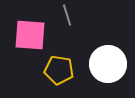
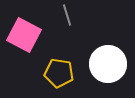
pink square: moved 6 px left; rotated 24 degrees clockwise
yellow pentagon: moved 3 px down
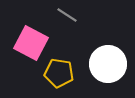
gray line: rotated 40 degrees counterclockwise
pink square: moved 7 px right, 8 px down
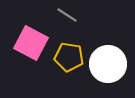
yellow pentagon: moved 10 px right, 16 px up
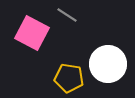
pink square: moved 1 px right, 10 px up
yellow pentagon: moved 21 px down
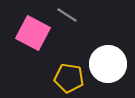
pink square: moved 1 px right
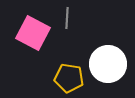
gray line: moved 3 px down; rotated 60 degrees clockwise
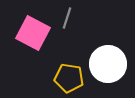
gray line: rotated 15 degrees clockwise
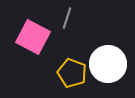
pink square: moved 4 px down
yellow pentagon: moved 3 px right, 5 px up; rotated 12 degrees clockwise
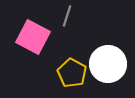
gray line: moved 2 px up
yellow pentagon: rotated 8 degrees clockwise
